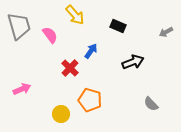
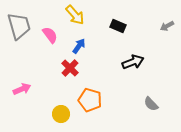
gray arrow: moved 1 px right, 6 px up
blue arrow: moved 12 px left, 5 px up
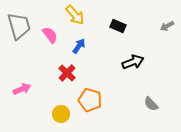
red cross: moved 3 px left, 5 px down
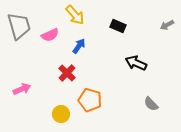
gray arrow: moved 1 px up
pink semicircle: rotated 102 degrees clockwise
black arrow: moved 3 px right, 1 px down; rotated 135 degrees counterclockwise
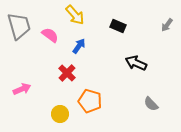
gray arrow: rotated 24 degrees counterclockwise
pink semicircle: rotated 120 degrees counterclockwise
orange pentagon: moved 1 px down
yellow circle: moved 1 px left
